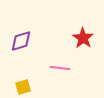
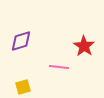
red star: moved 1 px right, 8 px down
pink line: moved 1 px left, 1 px up
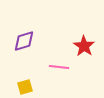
purple diamond: moved 3 px right
yellow square: moved 2 px right
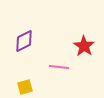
purple diamond: rotated 10 degrees counterclockwise
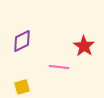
purple diamond: moved 2 px left
yellow square: moved 3 px left
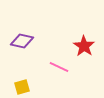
purple diamond: rotated 40 degrees clockwise
pink line: rotated 18 degrees clockwise
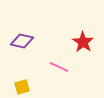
red star: moved 1 px left, 4 px up
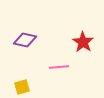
purple diamond: moved 3 px right, 1 px up
pink line: rotated 30 degrees counterclockwise
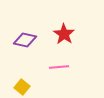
red star: moved 19 px left, 8 px up
yellow square: rotated 35 degrees counterclockwise
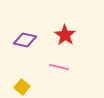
red star: moved 1 px right, 1 px down
pink line: rotated 18 degrees clockwise
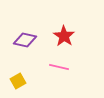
red star: moved 1 px left, 1 px down
yellow square: moved 4 px left, 6 px up; rotated 21 degrees clockwise
